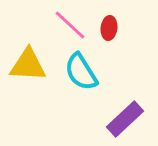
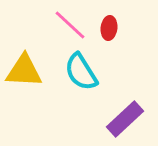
yellow triangle: moved 4 px left, 6 px down
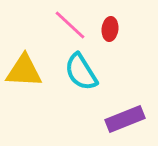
red ellipse: moved 1 px right, 1 px down
purple rectangle: rotated 21 degrees clockwise
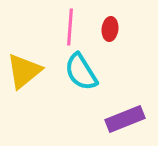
pink line: moved 2 px down; rotated 51 degrees clockwise
yellow triangle: rotated 42 degrees counterclockwise
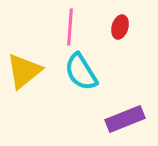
red ellipse: moved 10 px right, 2 px up; rotated 10 degrees clockwise
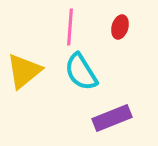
purple rectangle: moved 13 px left, 1 px up
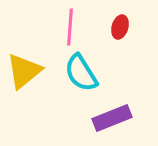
cyan semicircle: moved 1 px down
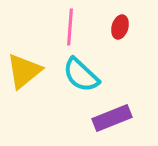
cyan semicircle: moved 2 px down; rotated 15 degrees counterclockwise
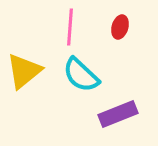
purple rectangle: moved 6 px right, 4 px up
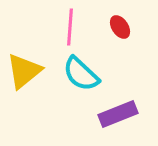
red ellipse: rotated 50 degrees counterclockwise
cyan semicircle: moved 1 px up
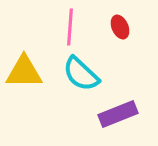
red ellipse: rotated 10 degrees clockwise
yellow triangle: moved 1 px down; rotated 39 degrees clockwise
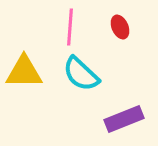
purple rectangle: moved 6 px right, 5 px down
